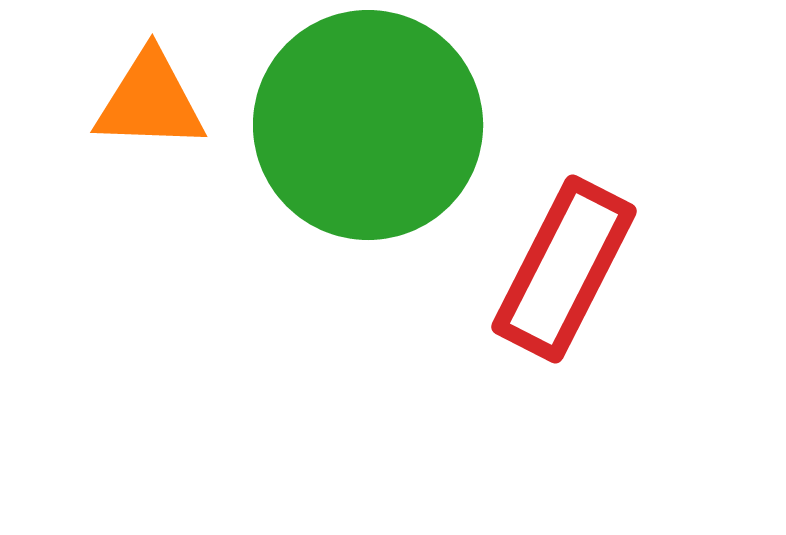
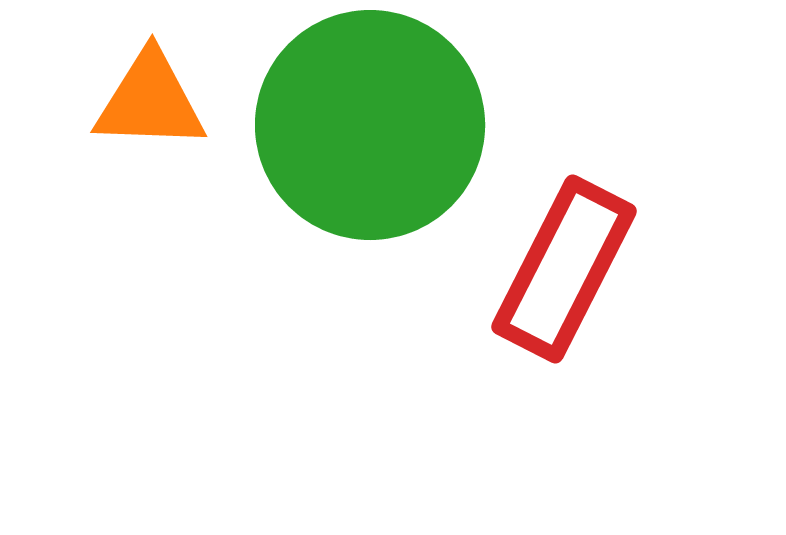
green circle: moved 2 px right
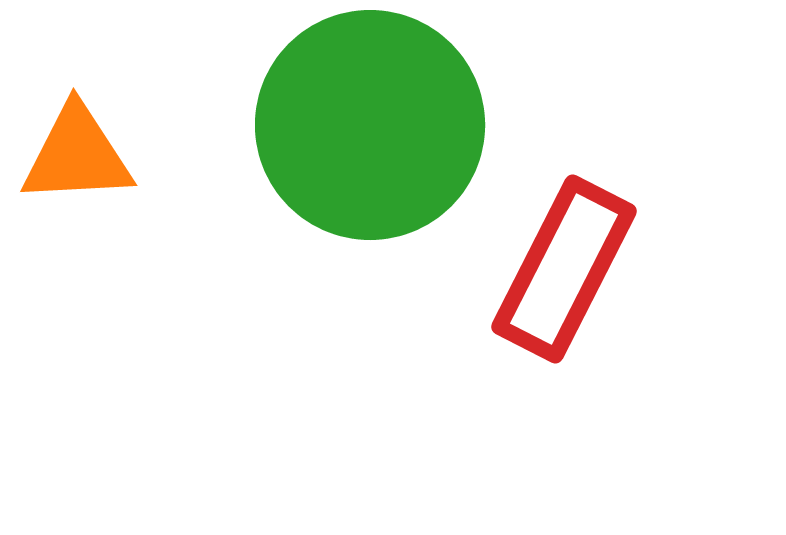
orange triangle: moved 73 px left, 54 px down; rotated 5 degrees counterclockwise
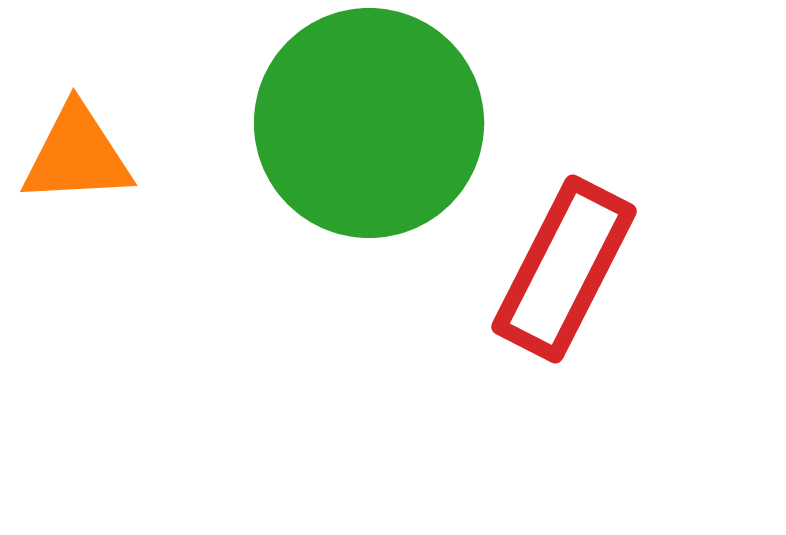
green circle: moved 1 px left, 2 px up
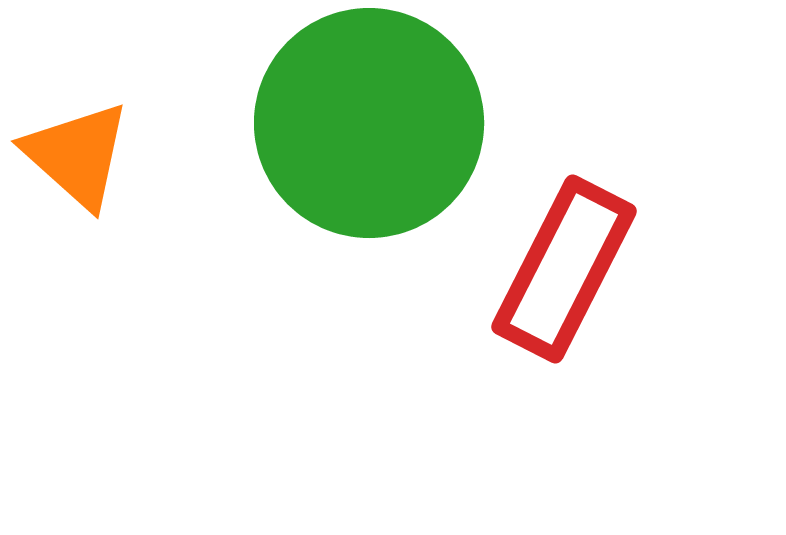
orange triangle: rotated 45 degrees clockwise
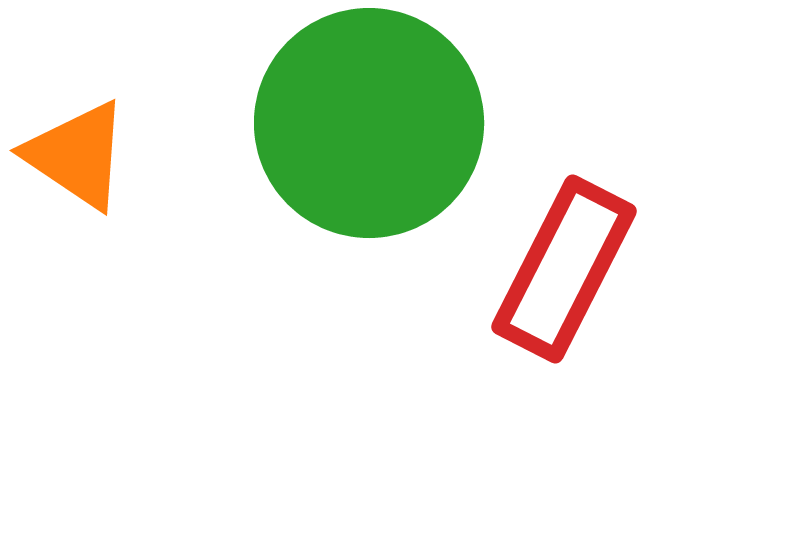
orange triangle: rotated 8 degrees counterclockwise
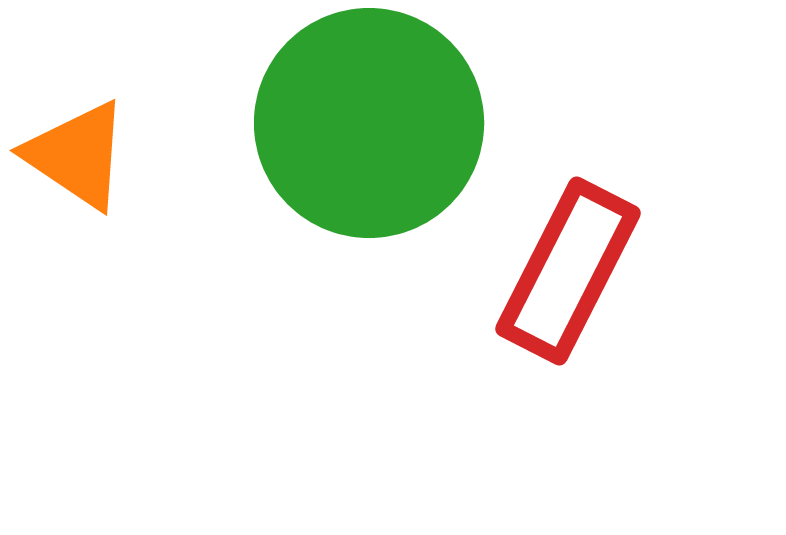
red rectangle: moved 4 px right, 2 px down
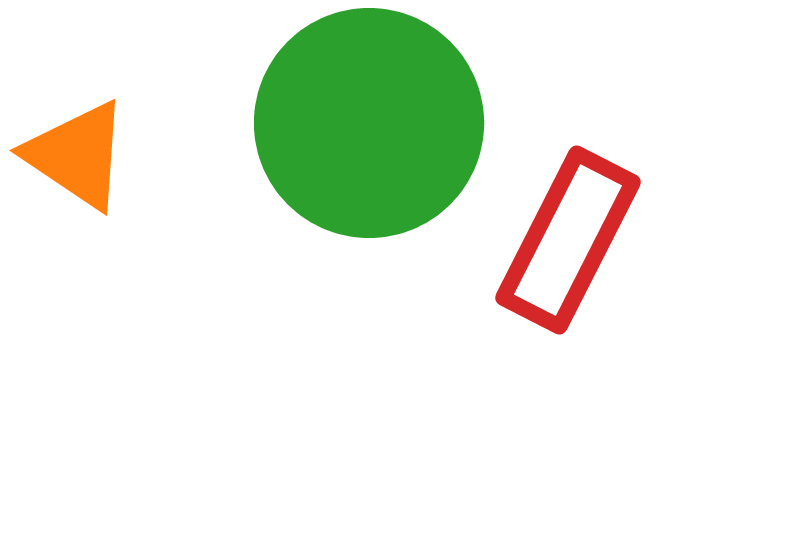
red rectangle: moved 31 px up
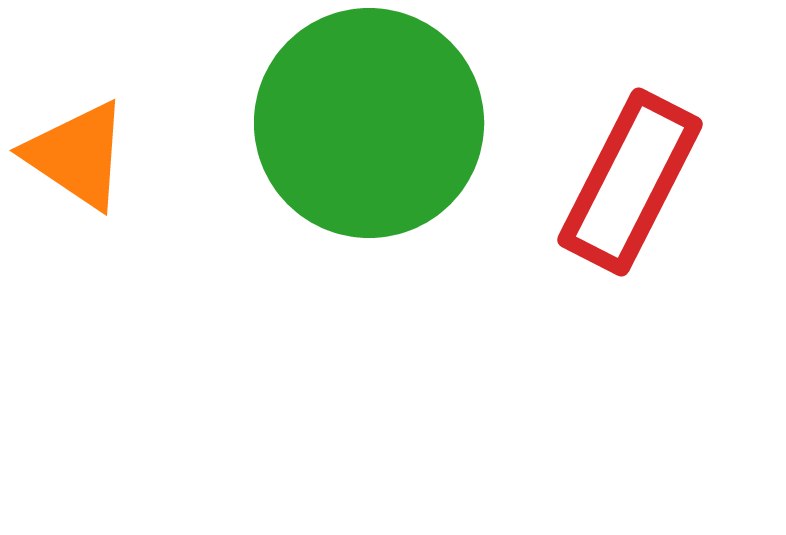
red rectangle: moved 62 px right, 58 px up
